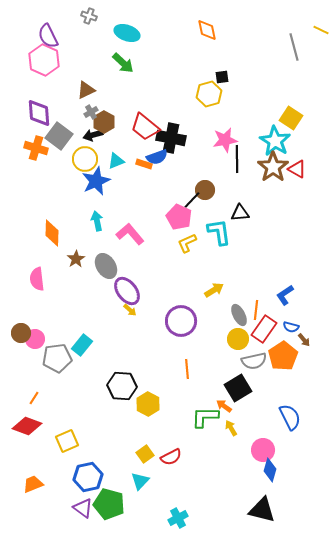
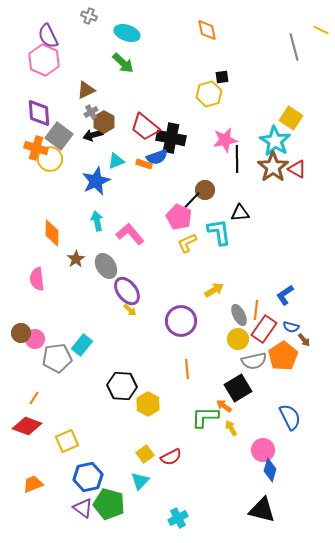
yellow circle at (85, 159): moved 35 px left
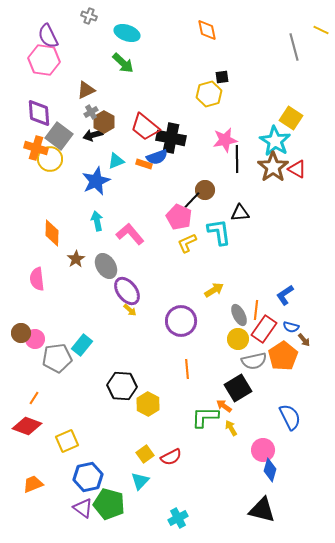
pink hexagon at (44, 60): rotated 16 degrees counterclockwise
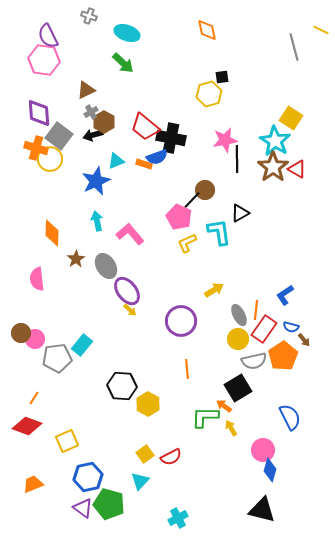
black triangle at (240, 213): rotated 24 degrees counterclockwise
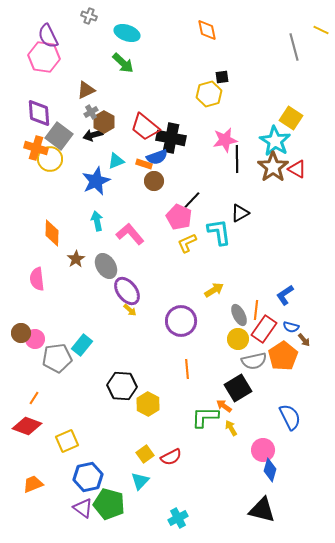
pink hexagon at (44, 60): moved 3 px up
brown circle at (205, 190): moved 51 px left, 9 px up
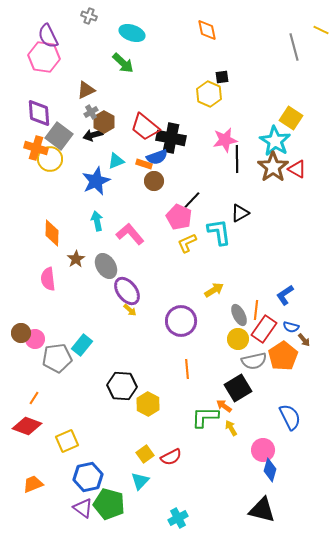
cyan ellipse at (127, 33): moved 5 px right
yellow hexagon at (209, 94): rotated 20 degrees counterclockwise
pink semicircle at (37, 279): moved 11 px right
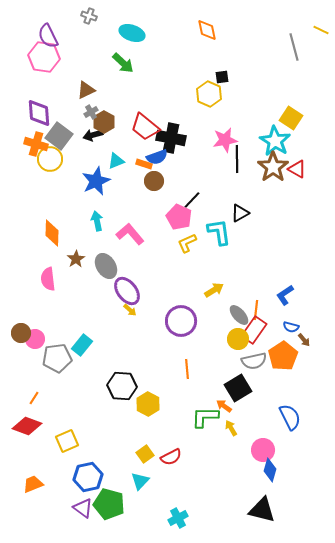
orange cross at (36, 148): moved 4 px up
gray ellipse at (239, 315): rotated 15 degrees counterclockwise
red rectangle at (264, 329): moved 10 px left, 1 px down
